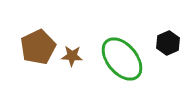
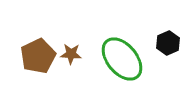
brown pentagon: moved 9 px down
brown star: moved 1 px left, 2 px up
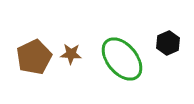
brown pentagon: moved 4 px left, 1 px down
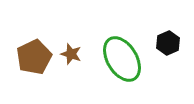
brown star: rotated 15 degrees clockwise
green ellipse: rotated 9 degrees clockwise
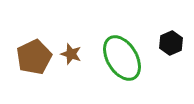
black hexagon: moved 3 px right
green ellipse: moved 1 px up
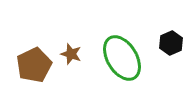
brown pentagon: moved 8 px down
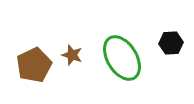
black hexagon: rotated 20 degrees clockwise
brown star: moved 1 px right, 1 px down
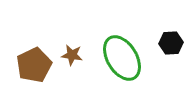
brown star: rotated 10 degrees counterclockwise
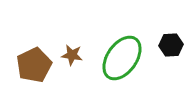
black hexagon: moved 2 px down
green ellipse: rotated 66 degrees clockwise
